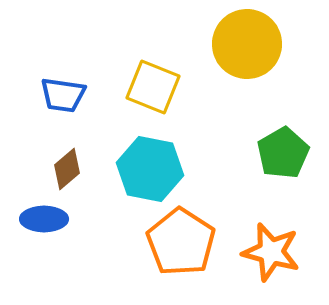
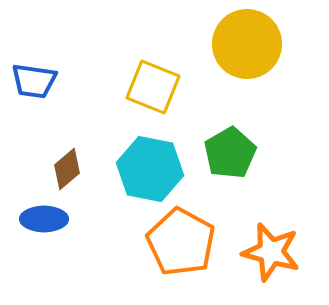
blue trapezoid: moved 29 px left, 14 px up
green pentagon: moved 53 px left
orange pentagon: rotated 4 degrees counterclockwise
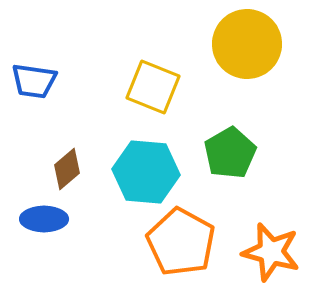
cyan hexagon: moved 4 px left, 3 px down; rotated 6 degrees counterclockwise
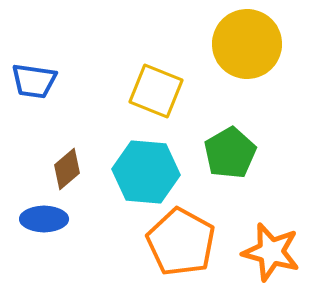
yellow square: moved 3 px right, 4 px down
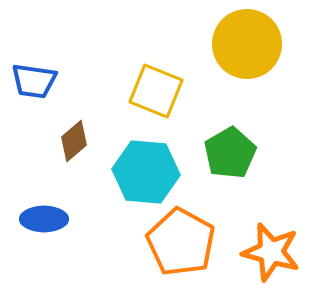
brown diamond: moved 7 px right, 28 px up
